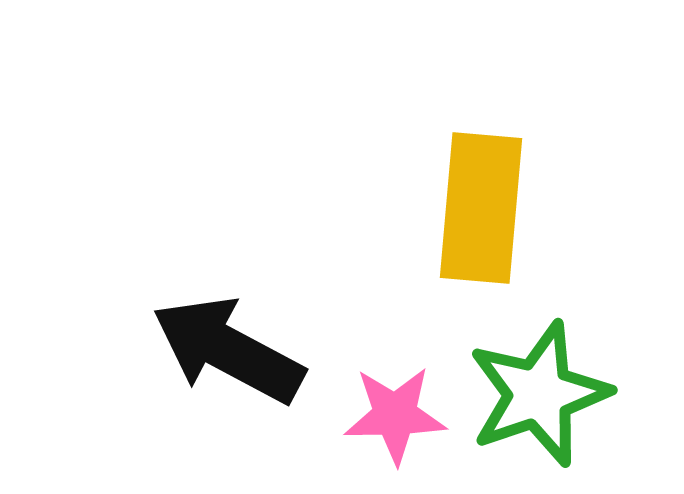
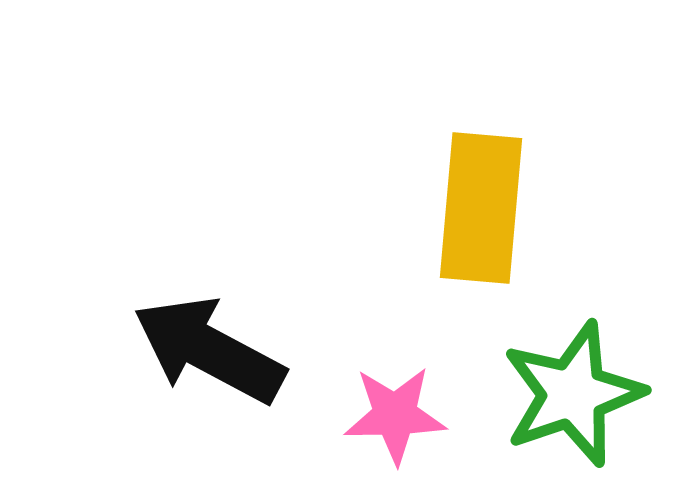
black arrow: moved 19 px left
green star: moved 34 px right
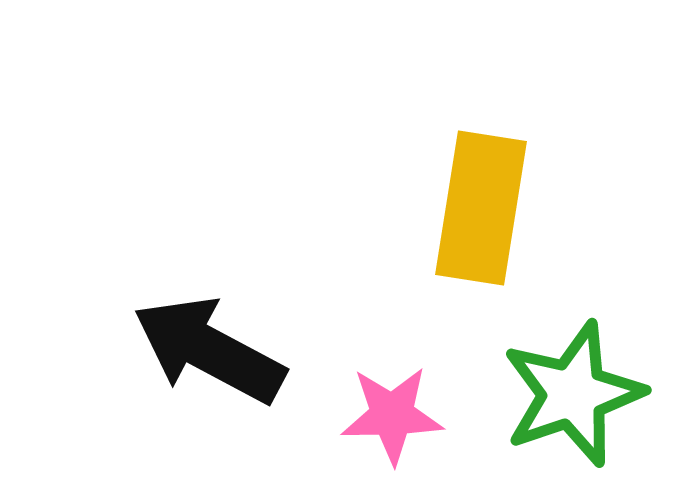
yellow rectangle: rotated 4 degrees clockwise
pink star: moved 3 px left
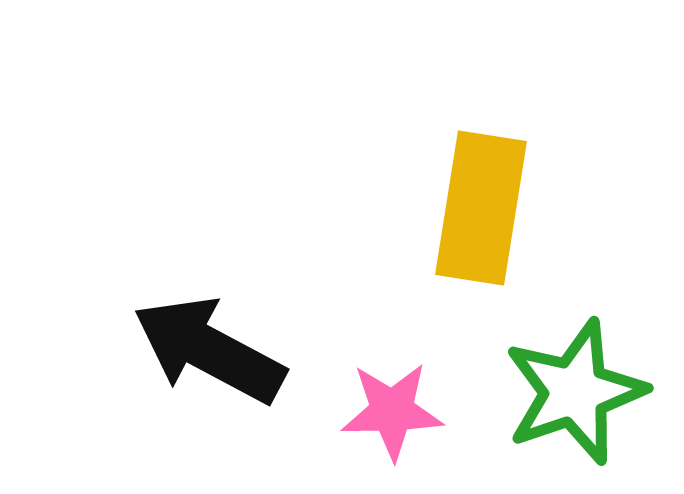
green star: moved 2 px right, 2 px up
pink star: moved 4 px up
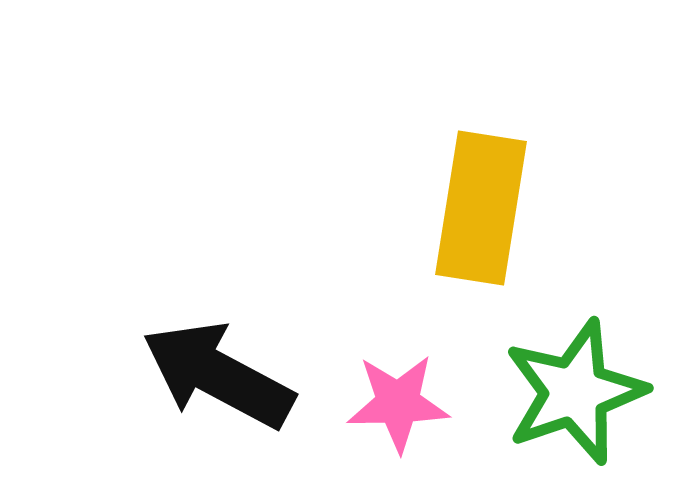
black arrow: moved 9 px right, 25 px down
pink star: moved 6 px right, 8 px up
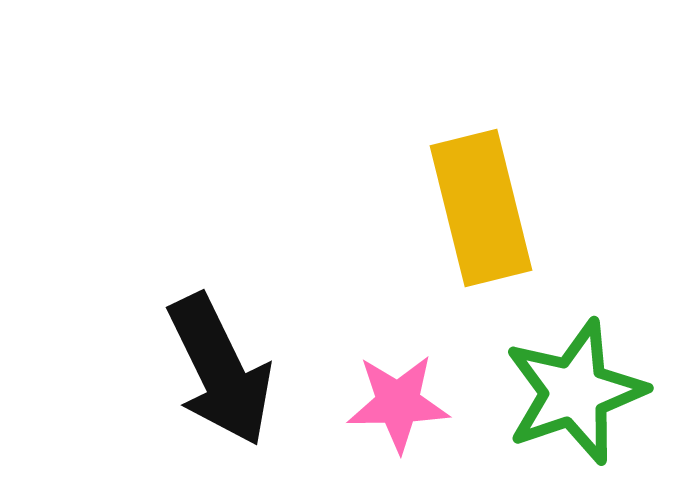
yellow rectangle: rotated 23 degrees counterclockwise
black arrow: moved 2 px right, 5 px up; rotated 144 degrees counterclockwise
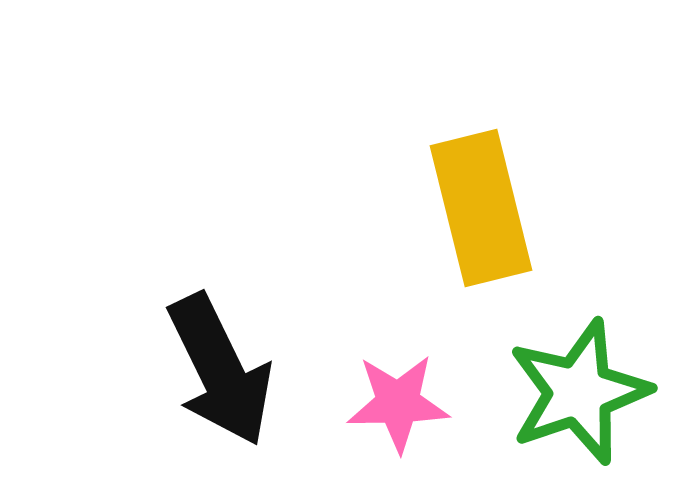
green star: moved 4 px right
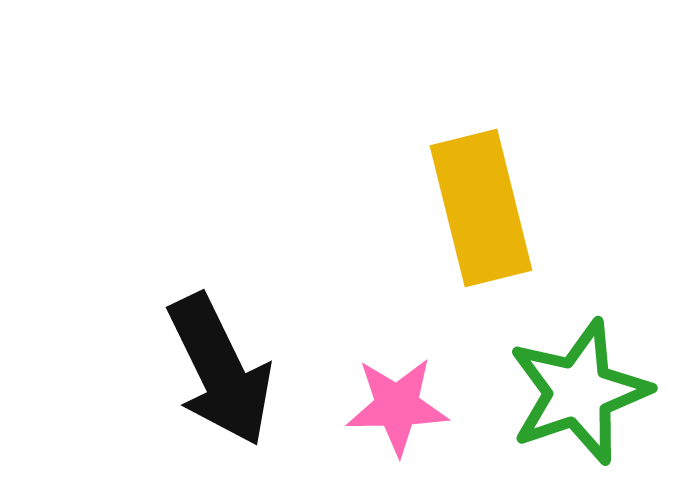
pink star: moved 1 px left, 3 px down
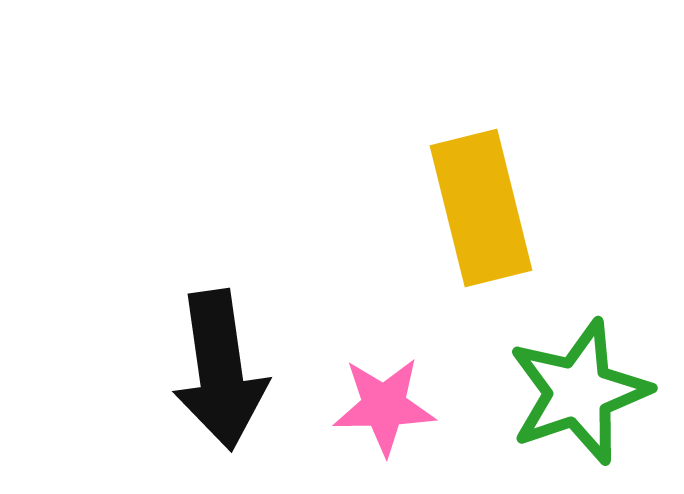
black arrow: rotated 18 degrees clockwise
pink star: moved 13 px left
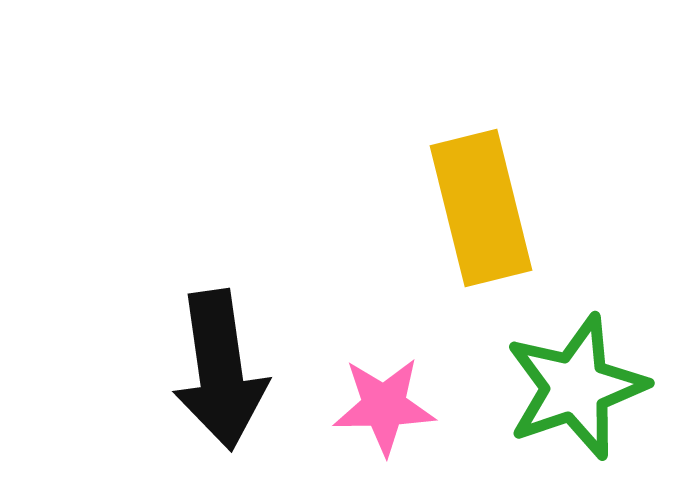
green star: moved 3 px left, 5 px up
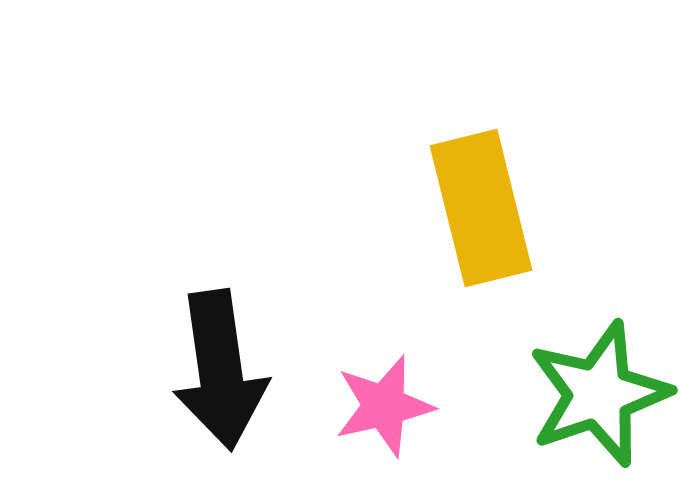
green star: moved 23 px right, 7 px down
pink star: rotated 12 degrees counterclockwise
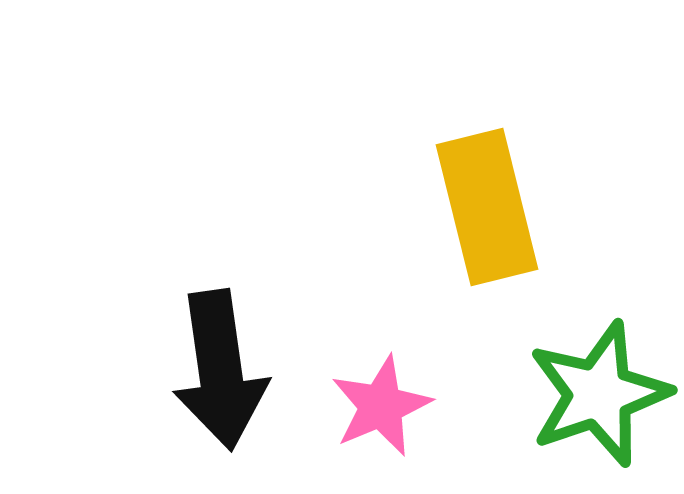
yellow rectangle: moved 6 px right, 1 px up
pink star: moved 3 px left; rotated 10 degrees counterclockwise
